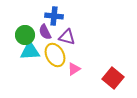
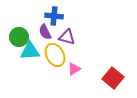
green circle: moved 6 px left, 2 px down
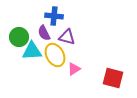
purple semicircle: moved 1 px left, 1 px down
cyan triangle: moved 2 px right
red square: rotated 25 degrees counterclockwise
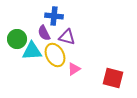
green circle: moved 2 px left, 2 px down
